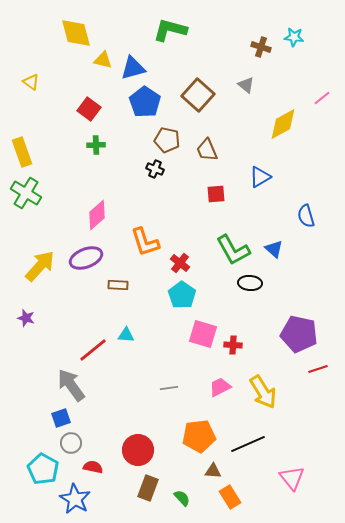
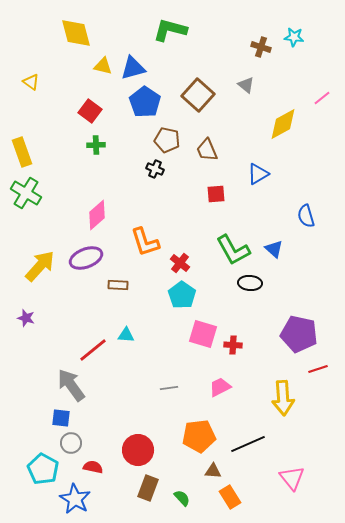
yellow triangle at (103, 60): moved 6 px down
red square at (89, 109): moved 1 px right, 2 px down
blue triangle at (260, 177): moved 2 px left, 3 px up
yellow arrow at (263, 392): moved 20 px right, 6 px down; rotated 28 degrees clockwise
blue square at (61, 418): rotated 24 degrees clockwise
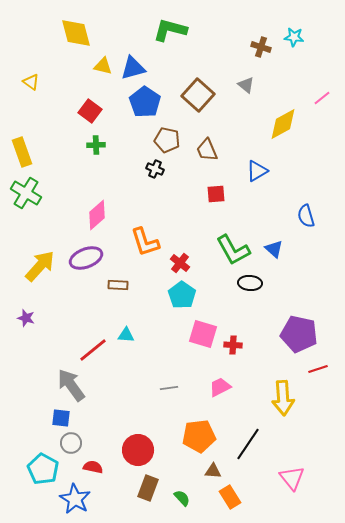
blue triangle at (258, 174): moved 1 px left, 3 px up
black line at (248, 444): rotated 32 degrees counterclockwise
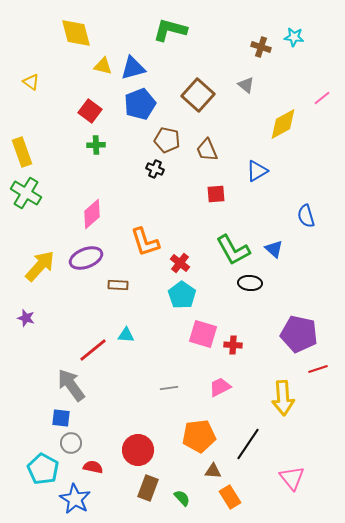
blue pentagon at (145, 102): moved 5 px left, 2 px down; rotated 16 degrees clockwise
pink diamond at (97, 215): moved 5 px left, 1 px up
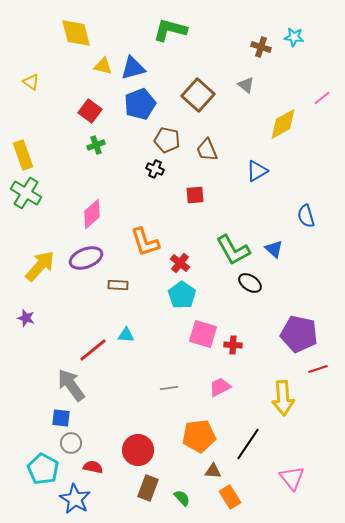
green cross at (96, 145): rotated 18 degrees counterclockwise
yellow rectangle at (22, 152): moved 1 px right, 3 px down
red square at (216, 194): moved 21 px left, 1 px down
black ellipse at (250, 283): rotated 30 degrees clockwise
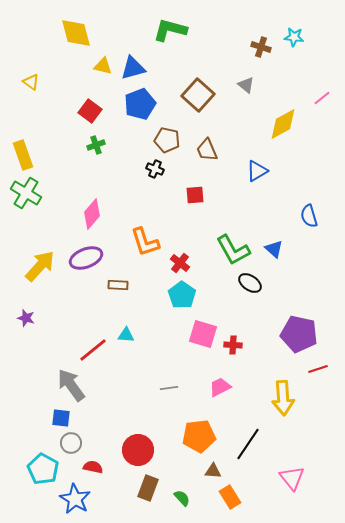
pink diamond at (92, 214): rotated 8 degrees counterclockwise
blue semicircle at (306, 216): moved 3 px right
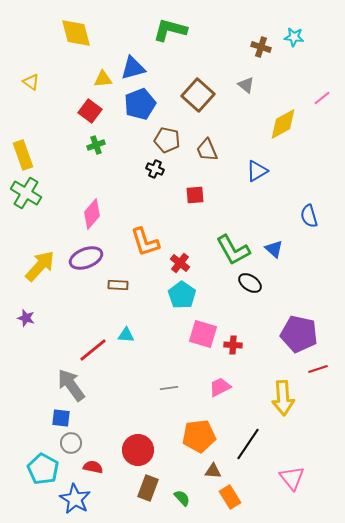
yellow triangle at (103, 66): moved 13 px down; rotated 18 degrees counterclockwise
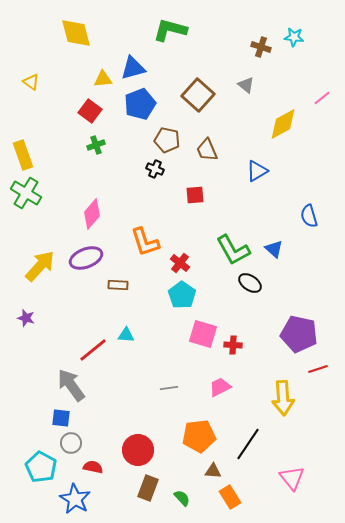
cyan pentagon at (43, 469): moved 2 px left, 2 px up
